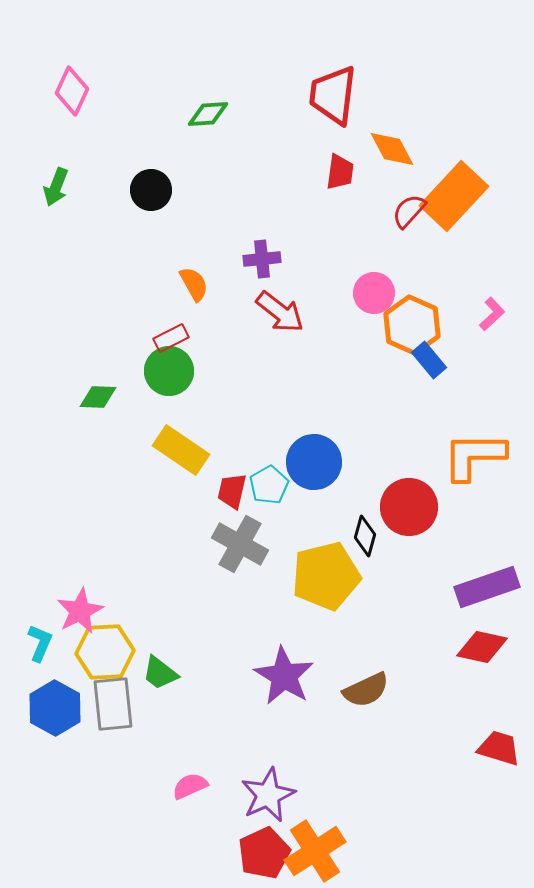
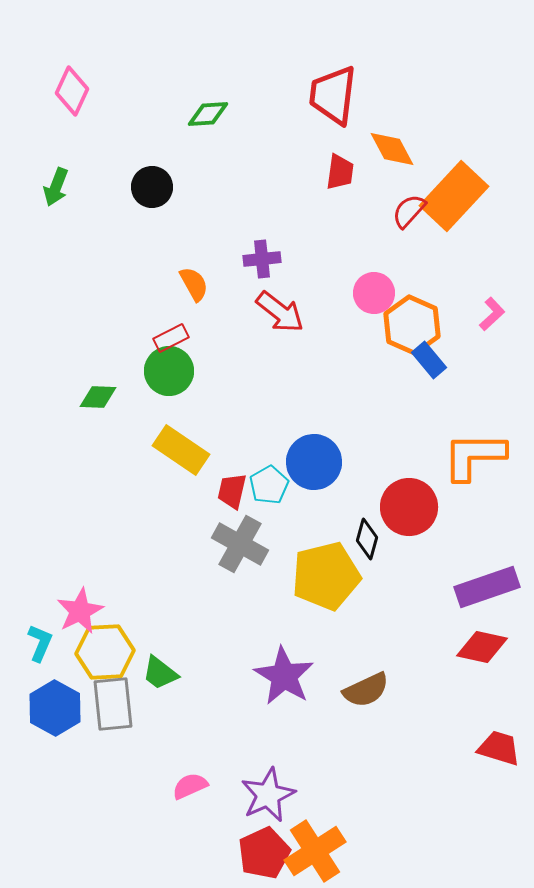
black circle at (151, 190): moved 1 px right, 3 px up
black diamond at (365, 536): moved 2 px right, 3 px down
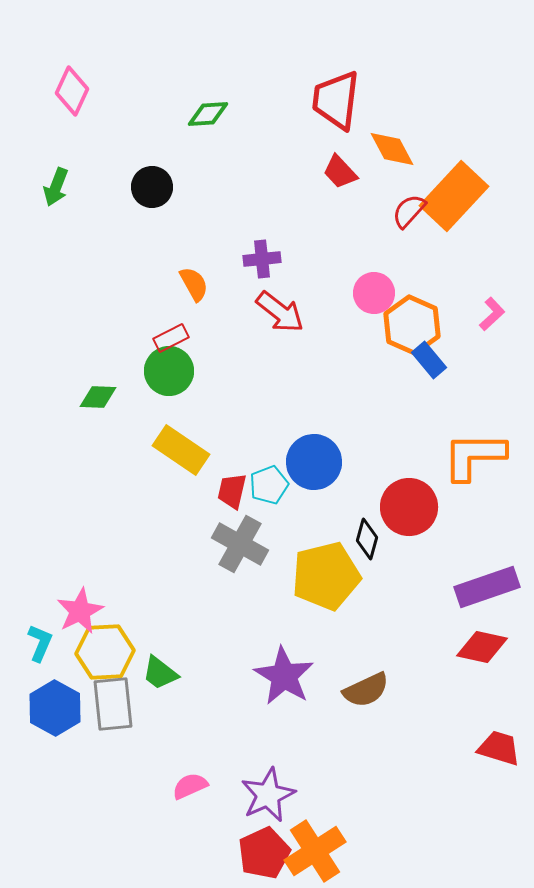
red trapezoid at (333, 95): moved 3 px right, 5 px down
red trapezoid at (340, 172): rotated 129 degrees clockwise
cyan pentagon at (269, 485): rotated 9 degrees clockwise
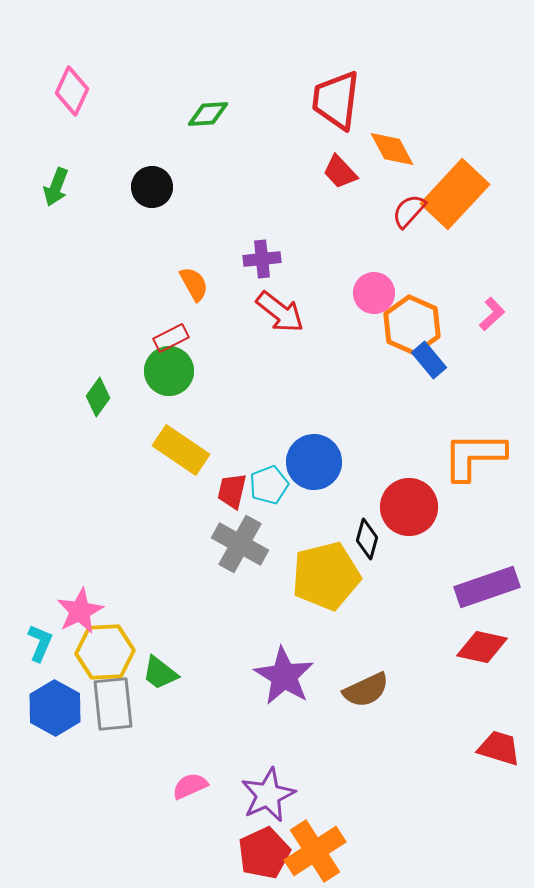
orange rectangle at (454, 196): moved 1 px right, 2 px up
green diamond at (98, 397): rotated 57 degrees counterclockwise
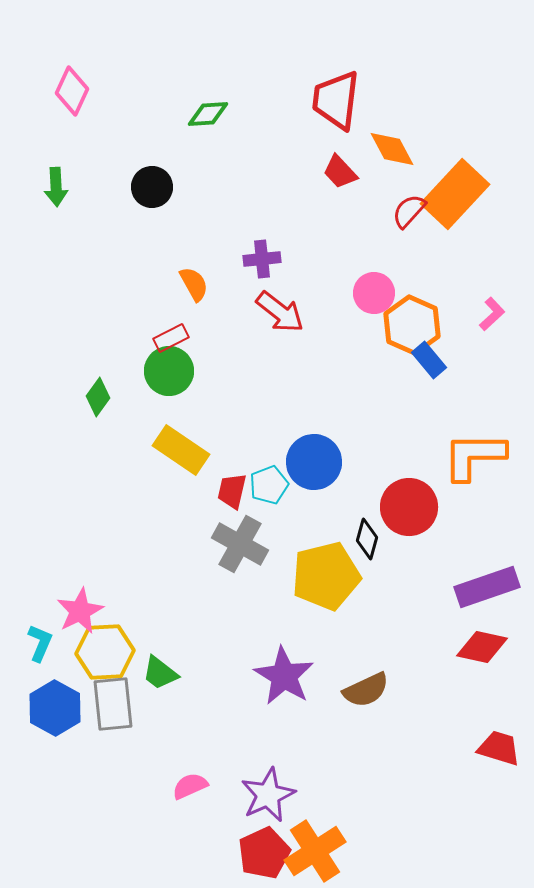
green arrow at (56, 187): rotated 24 degrees counterclockwise
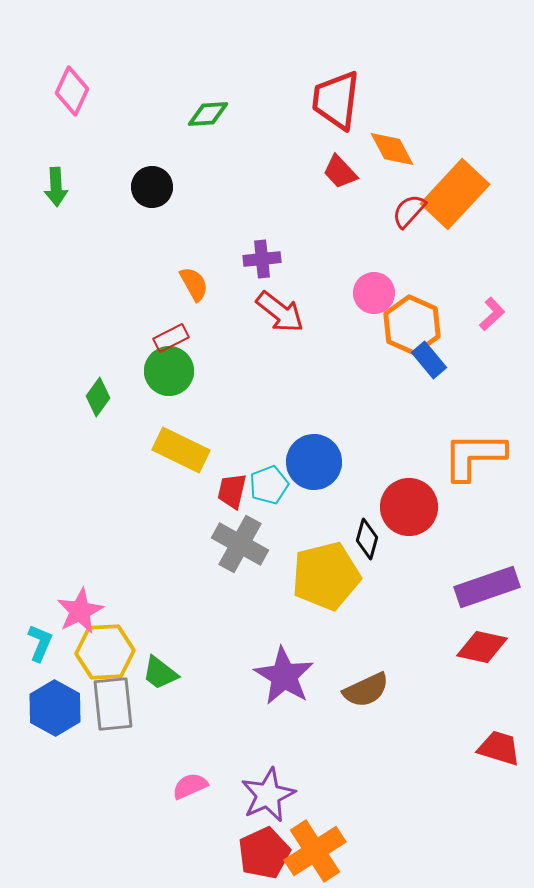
yellow rectangle at (181, 450): rotated 8 degrees counterclockwise
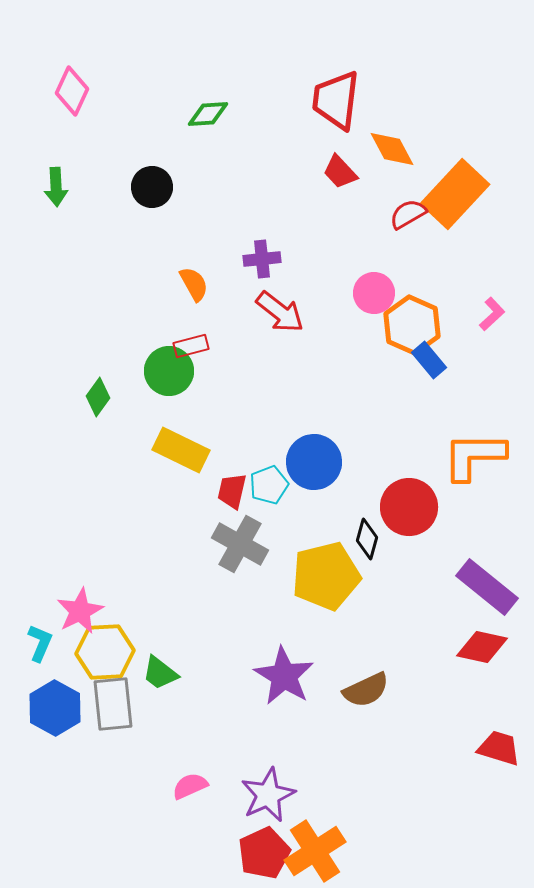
red semicircle at (409, 211): moved 1 px left, 3 px down; rotated 18 degrees clockwise
red rectangle at (171, 338): moved 20 px right, 8 px down; rotated 12 degrees clockwise
purple rectangle at (487, 587): rotated 58 degrees clockwise
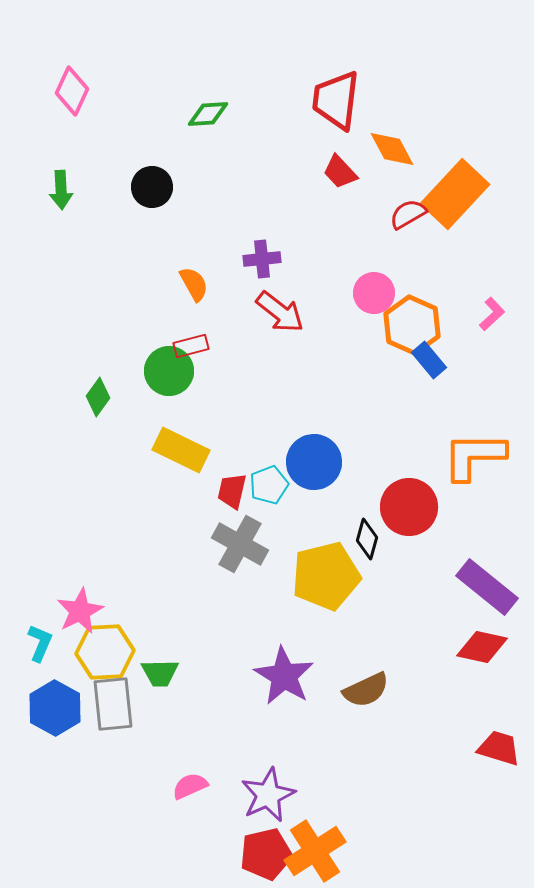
green arrow at (56, 187): moved 5 px right, 3 px down
green trapezoid at (160, 673): rotated 39 degrees counterclockwise
red pentagon at (264, 853): moved 2 px right, 1 px down; rotated 12 degrees clockwise
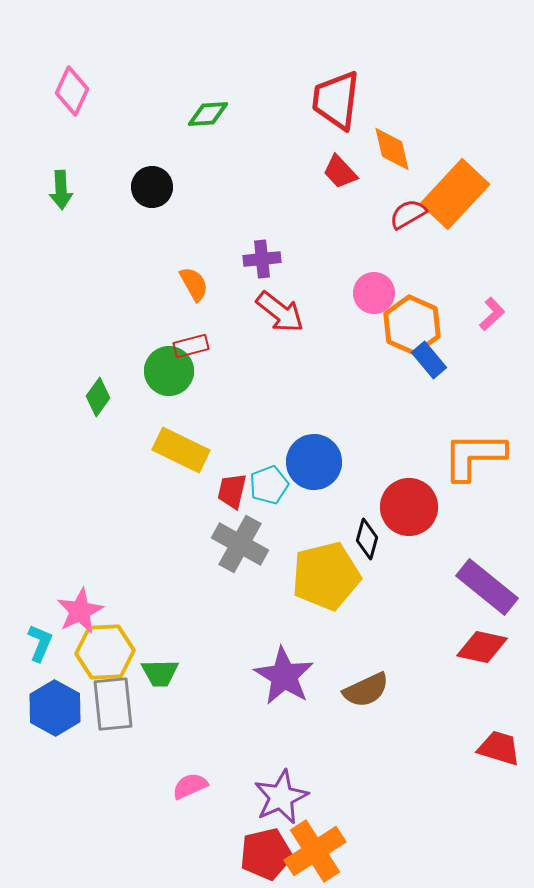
orange diamond at (392, 149): rotated 15 degrees clockwise
purple star at (268, 795): moved 13 px right, 2 px down
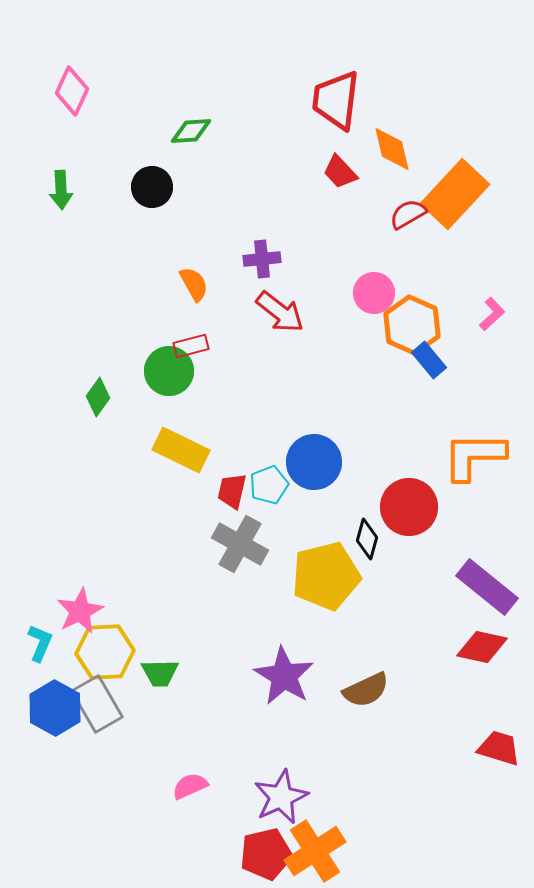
green diamond at (208, 114): moved 17 px left, 17 px down
gray rectangle at (113, 704): moved 16 px left; rotated 24 degrees counterclockwise
